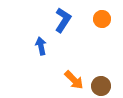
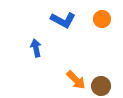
blue L-shape: rotated 85 degrees clockwise
blue arrow: moved 5 px left, 2 px down
orange arrow: moved 2 px right
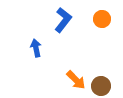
blue L-shape: rotated 80 degrees counterclockwise
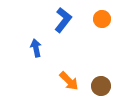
orange arrow: moved 7 px left, 1 px down
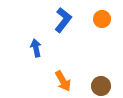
orange arrow: moved 6 px left; rotated 15 degrees clockwise
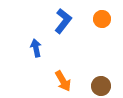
blue L-shape: moved 1 px down
